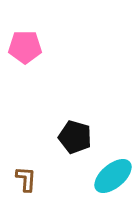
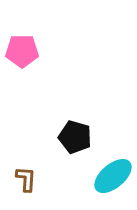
pink pentagon: moved 3 px left, 4 px down
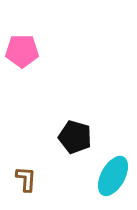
cyan ellipse: rotated 21 degrees counterclockwise
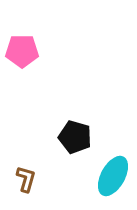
brown L-shape: rotated 12 degrees clockwise
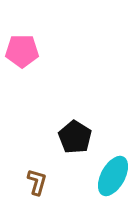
black pentagon: rotated 16 degrees clockwise
brown L-shape: moved 11 px right, 3 px down
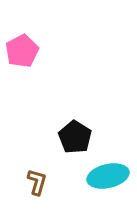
pink pentagon: rotated 28 degrees counterclockwise
cyan ellipse: moved 5 px left; rotated 48 degrees clockwise
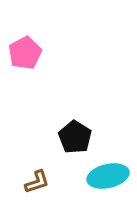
pink pentagon: moved 3 px right, 2 px down
brown L-shape: rotated 56 degrees clockwise
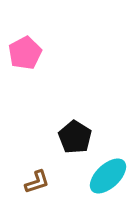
cyan ellipse: rotated 30 degrees counterclockwise
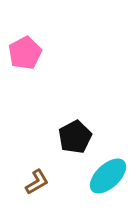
black pentagon: rotated 12 degrees clockwise
brown L-shape: rotated 12 degrees counterclockwise
